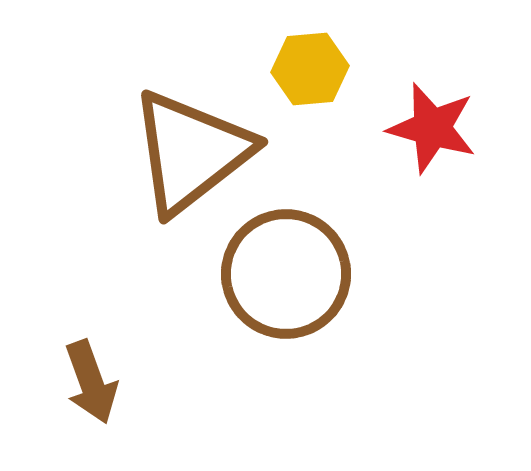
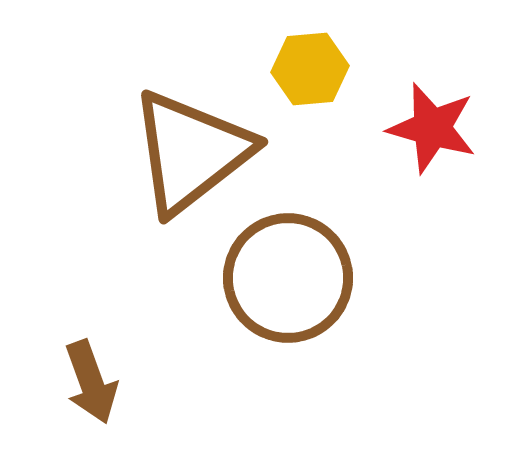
brown circle: moved 2 px right, 4 px down
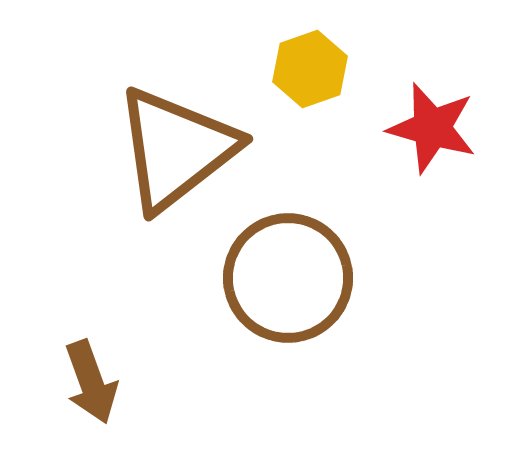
yellow hexagon: rotated 14 degrees counterclockwise
brown triangle: moved 15 px left, 3 px up
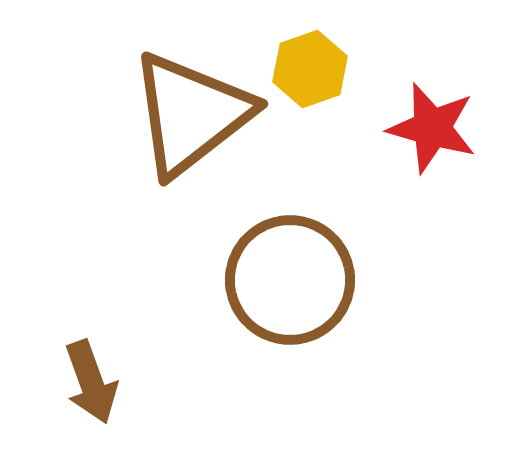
brown triangle: moved 15 px right, 35 px up
brown circle: moved 2 px right, 2 px down
